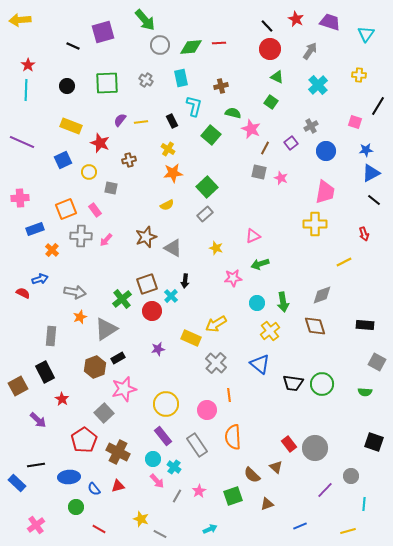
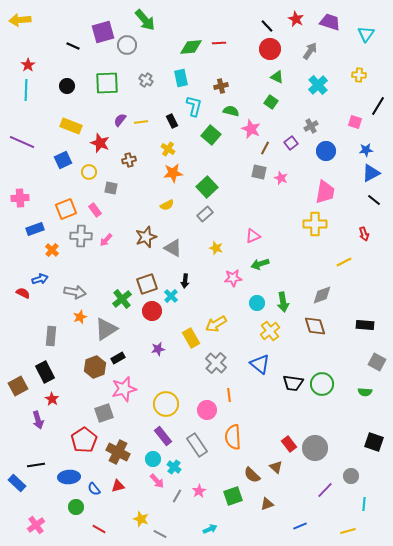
gray circle at (160, 45): moved 33 px left
green semicircle at (233, 113): moved 2 px left, 2 px up
yellow rectangle at (191, 338): rotated 36 degrees clockwise
red star at (62, 399): moved 10 px left
gray square at (104, 413): rotated 24 degrees clockwise
purple arrow at (38, 420): rotated 30 degrees clockwise
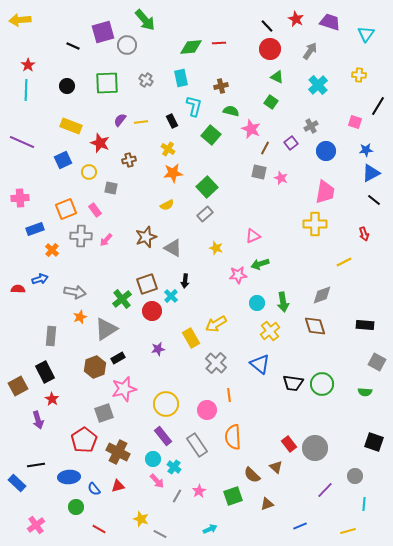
pink star at (233, 278): moved 5 px right, 3 px up
red semicircle at (23, 293): moved 5 px left, 4 px up; rotated 24 degrees counterclockwise
gray circle at (351, 476): moved 4 px right
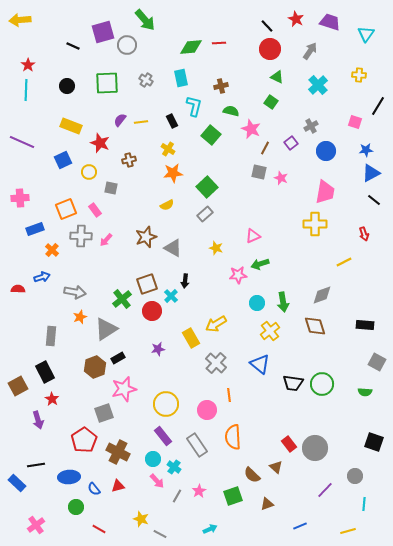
blue arrow at (40, 279): moved 2 px right, 2 px up
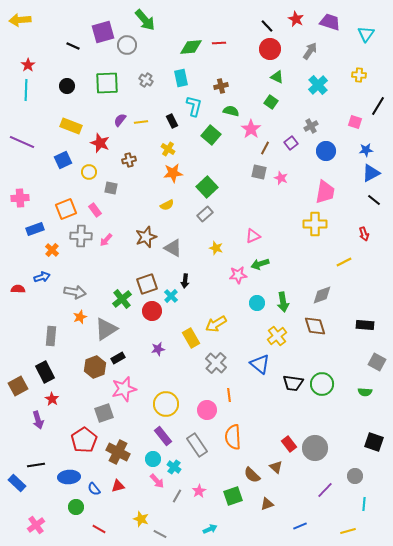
pink star at (251, 129): rotated 12 degrees clockwise
yellow cross at (270, 331): moved 7 px right, 5 px down
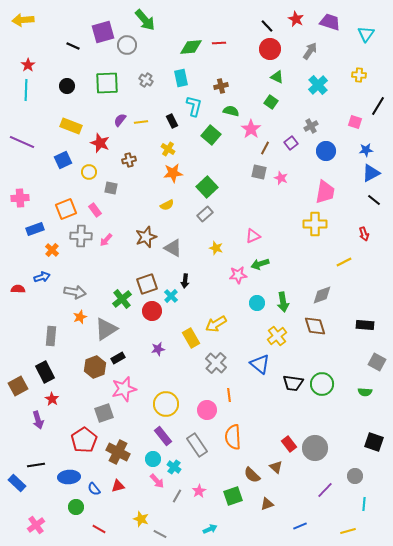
yellow arrow at (20, 20): moved 3 px right
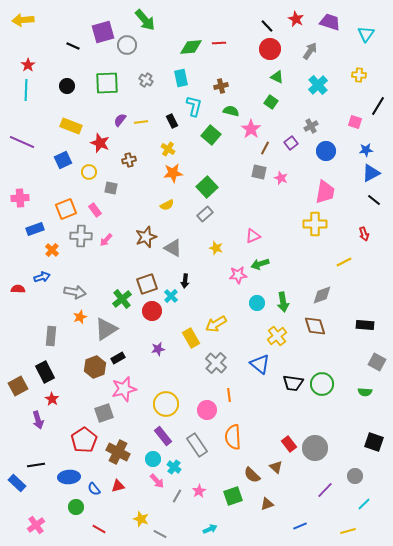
cyan line at (364, 504): rotated 40 degrees clockwise
